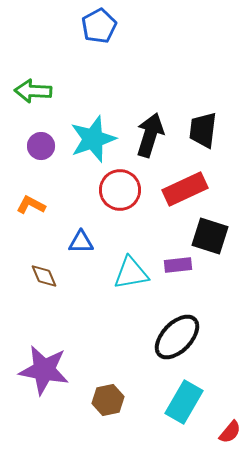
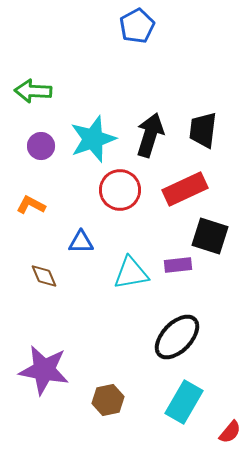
blue pentagon: moved 38 px right
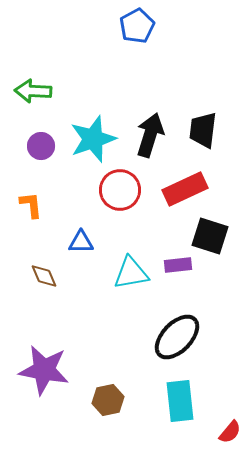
orange L-shape: rotated 56 degrees clockwise
cyan rectangle: moved 4 px left, 1 px up; rotated 36 degrees counterclockwise
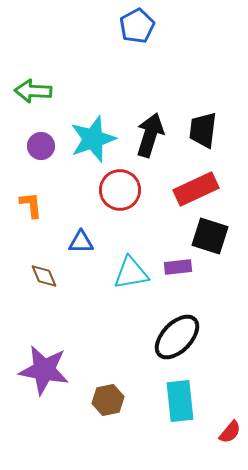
red rectangle: moved 11 px right
purple rectangle: moved 2 px down
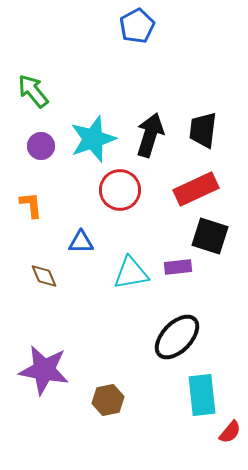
green arrow: rotated 48 degrees clockwise
cyan rectangle: moved 22 px right, 6 px up
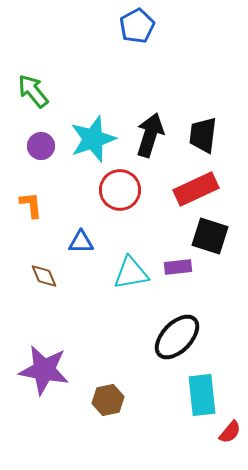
black trapezoid: moved 5 px down
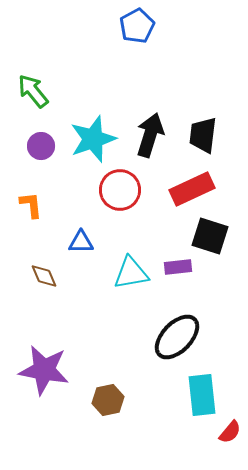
red rectangle: moved 4 px left
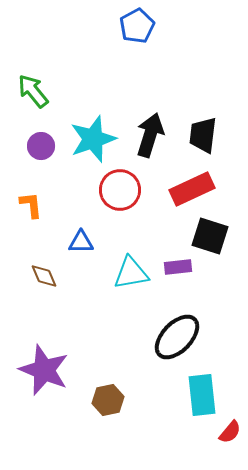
purple star: rotated 12 degrees clockwise
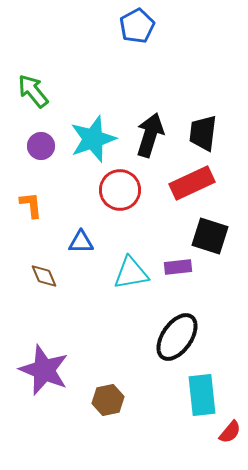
black trapezoid: moved 2 px up
red rectangle: moved 6 px up
black ellipse: rotated 9 degrees counterclockwise
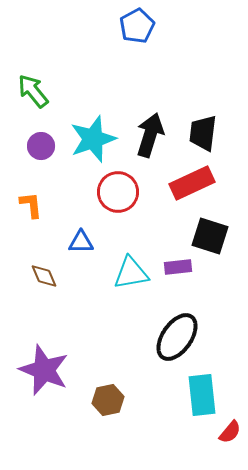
red circle: moved 2 px left, 2 px down
